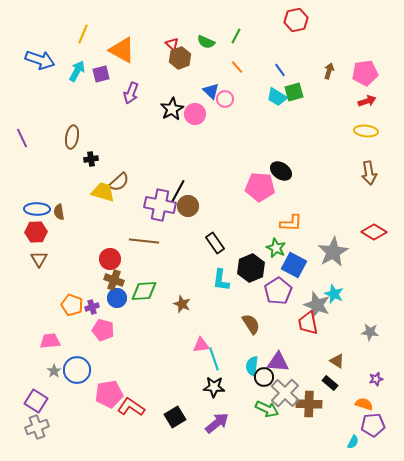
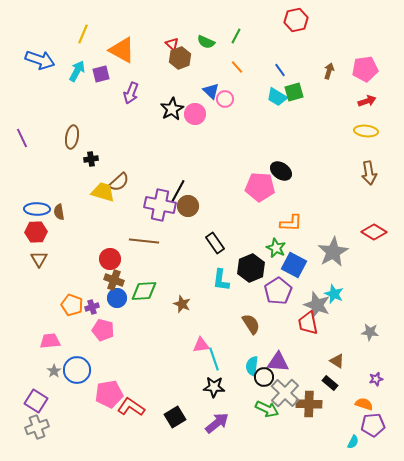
pink pentagon at (365, 73): moved 4 px up
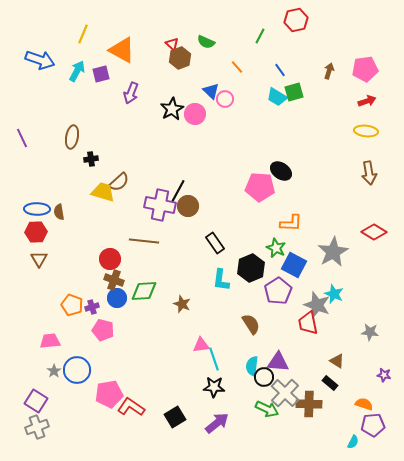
green line at (236, 36): moved 24 px right
purple star at (376, 379): moved 8 px right, 4 px up; rotated 24 degrees clockwise
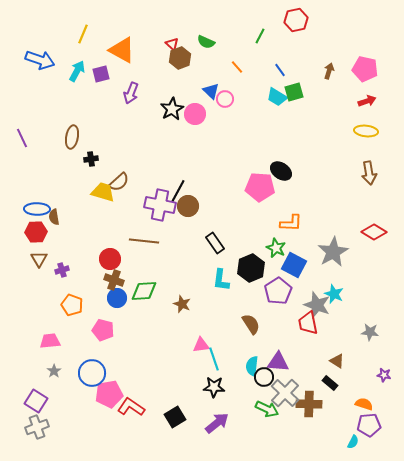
pink pentagon at (365, 69): rotated 20 degrees clockwise
brown semicircle at (59, 212): moved 5 px left, 5 px down
purple cross at (92, 307): moved 30 px left, 37 px up
blue circle at (77, 370): moved 15 px right, 3 px down
purple pentagon at (373, 425): moved 4 px left
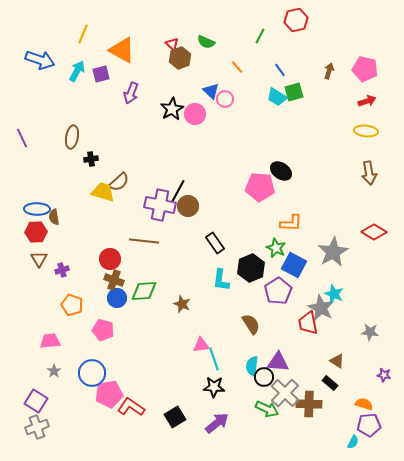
gray star at (317, 305): moved 4 px right, 3 px down; rotated 8 degrees clockwise
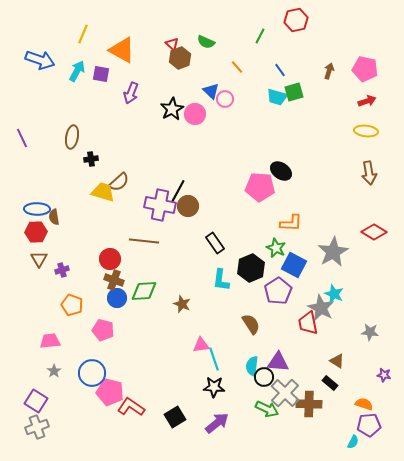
purple square at (101, 74): rotated 24 degrees clockwise
cyan trapezoid at (277, 97): rotated 15 degrees counterclockwise
pink pentagon at (109, 394): moved 1 px right, 2 px up; rotated 24 degrees clockwise
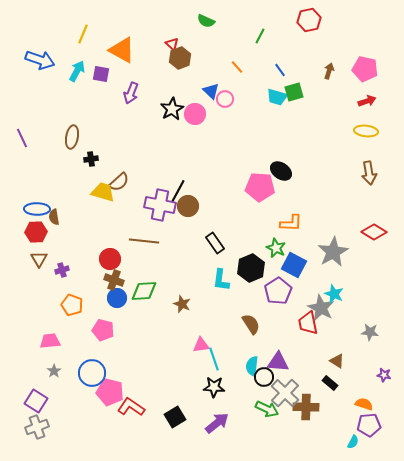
red hexagon at (296, 20): moved 13 px right
green semicircle at (206, 42): moved 21 px up
brown cross at (309, 404): moved 3 px left, 3 px down
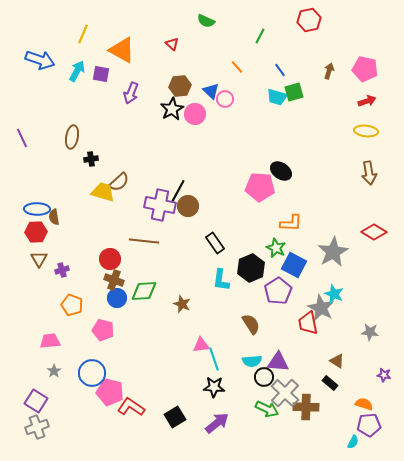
brown hexagon at (180, 58): moved 28 px down; rotated 15 degrees clockwise
cyan semicircle at (252, 366): moved 5 px up; rotated 102 degrees counterclockwise
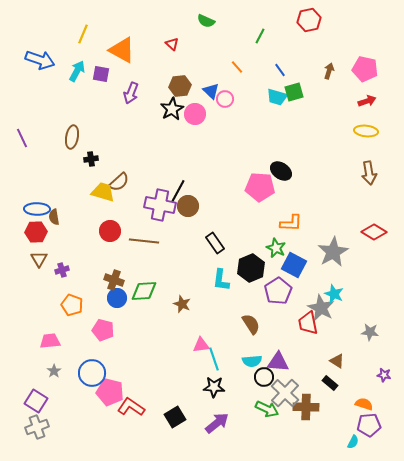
red circle at (110, 259): moved 28 px up
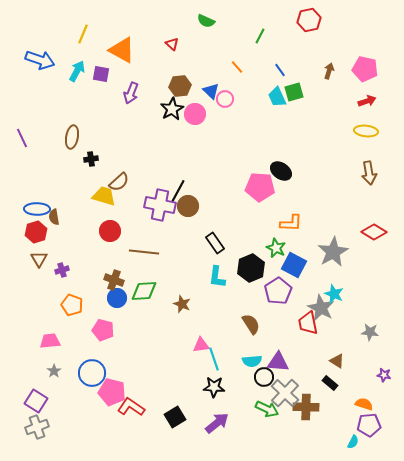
cyan trapezoid at (277, 97): rotated 50 degrees clockwise
yellow trapezoid at (103, 192): moved 1 px right, 4 px down
red hexagon at (36, 232): rotated 15 degrees counterclockwise
brown line at (144, 241): moved 11 px down
cyan L-shape at (221, 280): moved 4 px left, 3 px up
pink pentagon at (110, 392): moved 2 px right
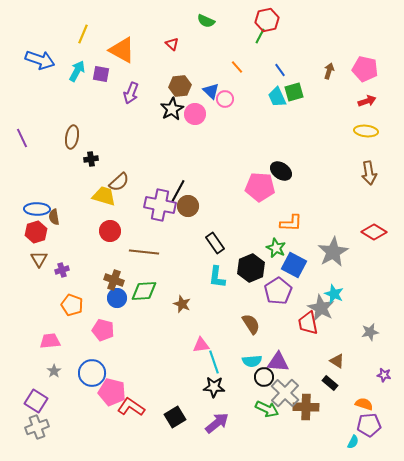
red hexagon at (309, 20): moved 42 px left
gray star at (370, 332): rotated 18 degrees counterclockwise
cyan line at (214, 359): moved 3 px down
